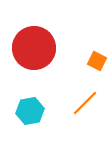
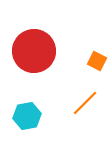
red circle: moved 3 px down
cyan hexagon: moved 3 px left, 5 px down
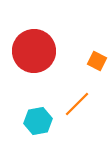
orange line: moved 8 px left, 1 px down
cyan hexagon: moved 11 px right, 5 px down
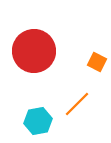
orange square: moved 1 px down
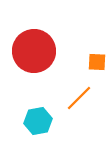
orange square: rotated 24 degrees counterclockwise
orange line: moved 2 px right, 6 px up
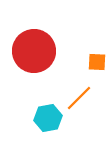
cyan hexagon: moved 10 px right, 3 px up
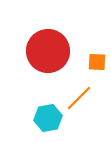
red circle: moved 14 px right
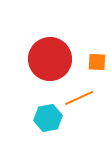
red circle: moved 2 px right, 8 px down
orange line: rotated 20 degrees clockwise
